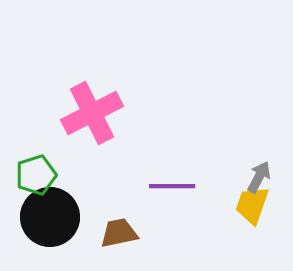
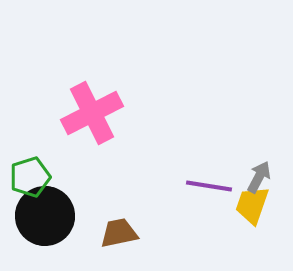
green pentagon: moved 6 px left, 2 px down
purple line: moved 37 px right; rotated 9 degrees clockwise
black circle: moved 5 px left, 1 px up
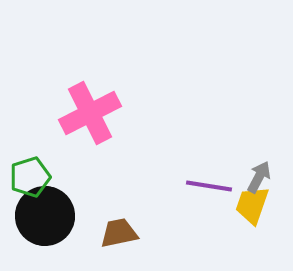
pink cross: moved 2 px left
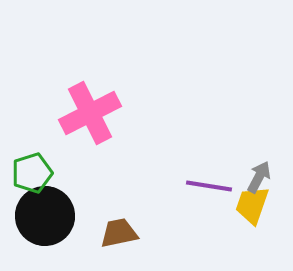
green pentagon: moved 2 px right, 4 px up
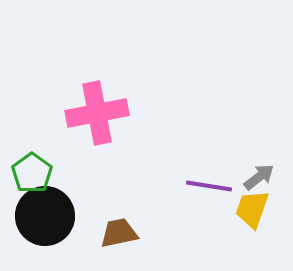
pink cross: moved 7 px right; rotated 16 degrees clockwise
green pentagon: rotated 18 degrees counterclockwise
gray arrow: rotated 24 degrees clockwise
yellow trapezoid: moved 4 px down
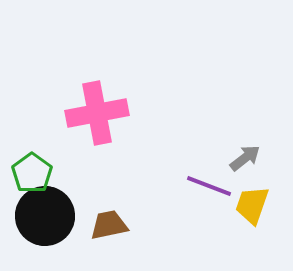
gray arrow: moved 14 px left, 19 px up
purple line: rotated 12 degrees clockwise
yellow trapezoid: moved 4 px up
brown trapezoid: moved 10 px left, 8 px up
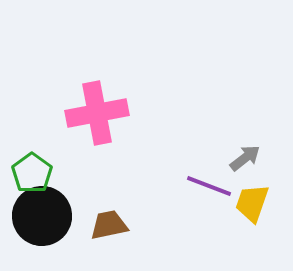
yellow trapezoid: moved 2 px up
black circle: moved 3 px left
